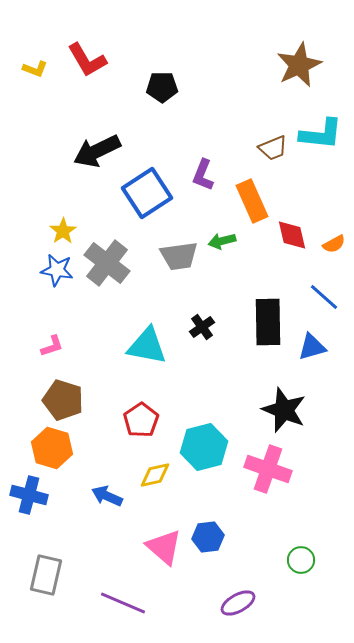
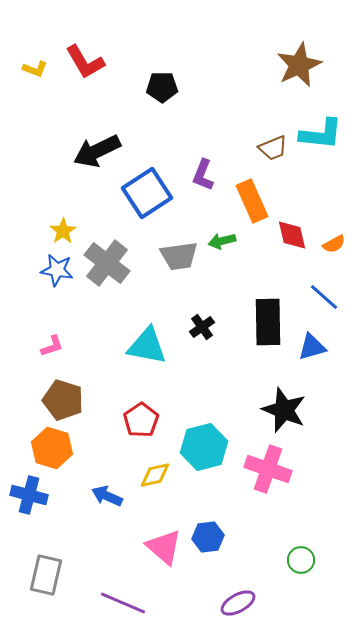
red L-shape: moved 2 px left, 2 px down
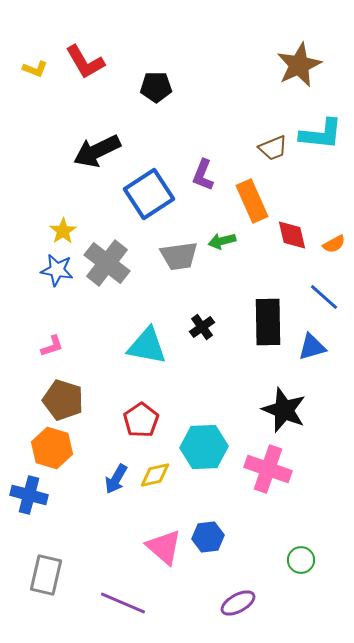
black pentagon: moved 6 px left
blue square: moved 2 px right, 1 px down
cyan hexagon: rotated 12 degrees clockwise
blue arrow: moved 9 px right, 17 px up; rotated 84 degrees counterclockwise
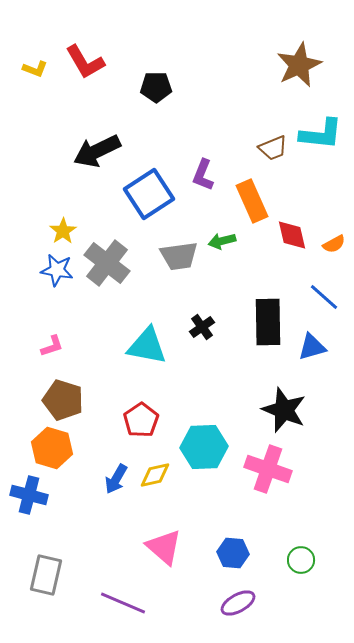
blue hexagon: moved 25 px right, 16 px down; rotated 12 degrees clockwise
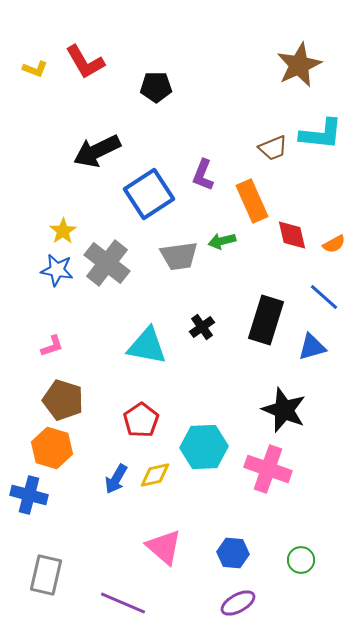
black rectangle: moved 2 px left, 2 px up; rotated 18 degrees clockwise
